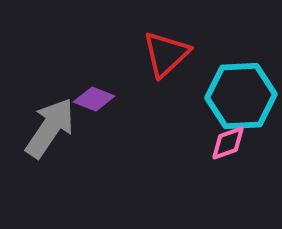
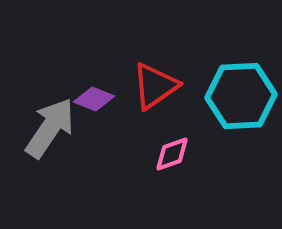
red triangle: moved 11 px left, 32 px down; rotated 8 degrees clockwise
pink diamond: moved 56 px left, 11 px down
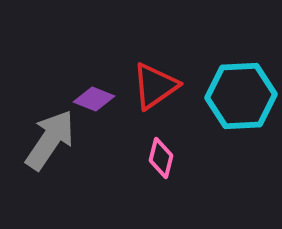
gray arrow: moved 12 px down
pink diamond: moved 11 px left, 4 px down; rotated 57 degrees counterclockwise
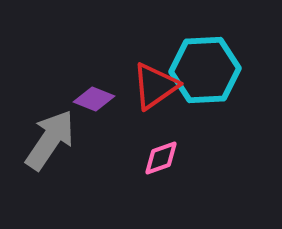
cyan hexagon: moved 36 px left, 26 px up
pink diamond: rotated 57 degrees clockwise
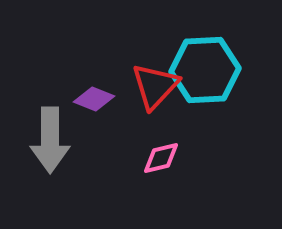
red triangle: rotated 12 degrees counterclockwise
gray arrow: rotated 146 degrees clockwise
pink diamond: rotated 6 degrees clockwise
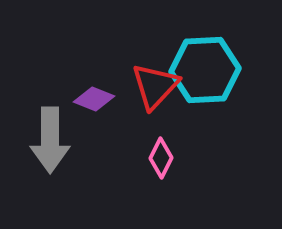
pink diamond: rotated 51 degrees counterclockwise
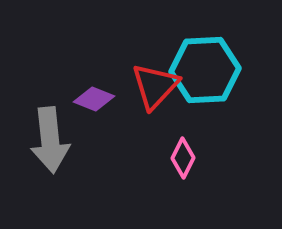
gray arrow: rotated 6 degrees counterclockwise
pink diamond: moved 22 px right
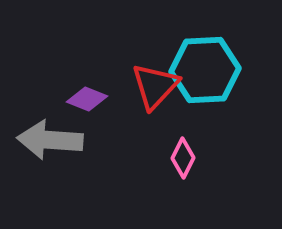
purple diamond: moved 7 px left
gray arrow: rotated 100 degrees clockwise
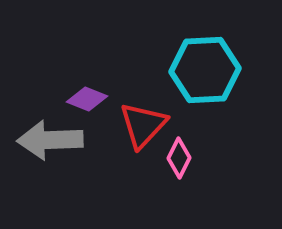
red triangle: moved 12 px left, 39 px down
gray arrow: rotated 6 degrees counterclockwise
pink diamond: moved 4 px left
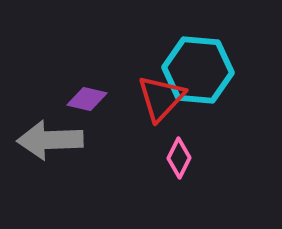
cyan hexagon: moved 7 px left; rotated 8 degrees clockwise
purple diamond: rotated 9 degrees counterclockwise
red triangle: moved 18 px right, 27 px up
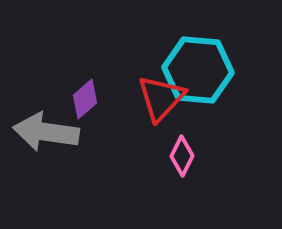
purple diamond: moved 2 px left; rotated 54 degrees counterclockwise
gray arrow: moved 4 px left, 8 px up; rotated 10 degrees clockwise
pink diamond: moved 3 px right, 2 px up
